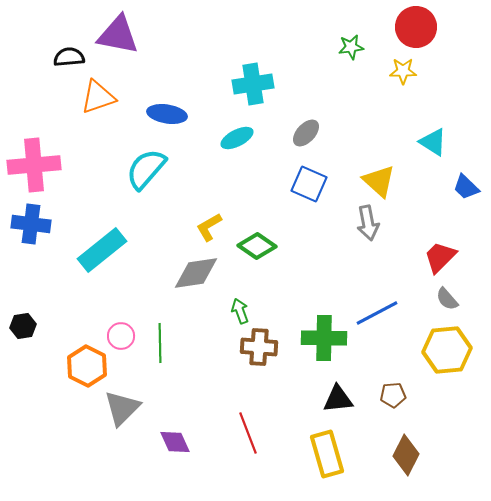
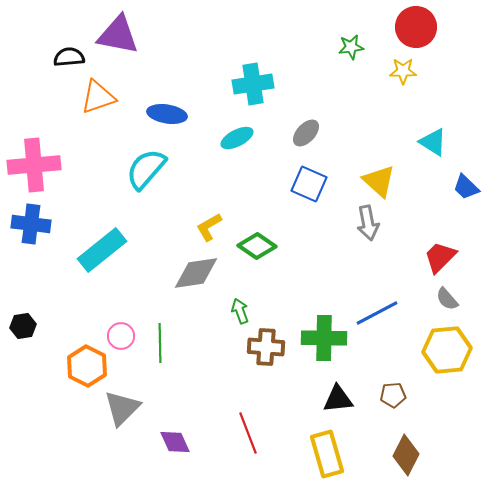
brown cross: moved 7 px right
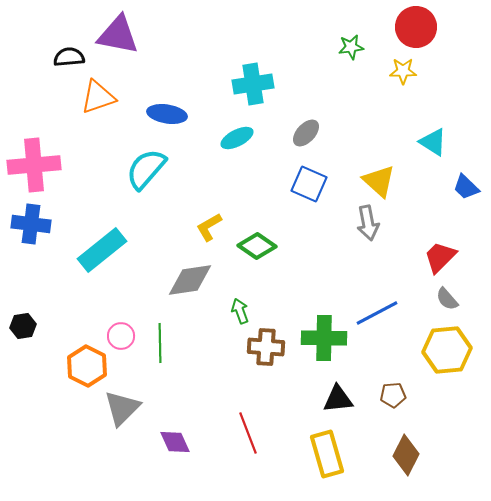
gray diamond: moved 6 px left, 7 px down
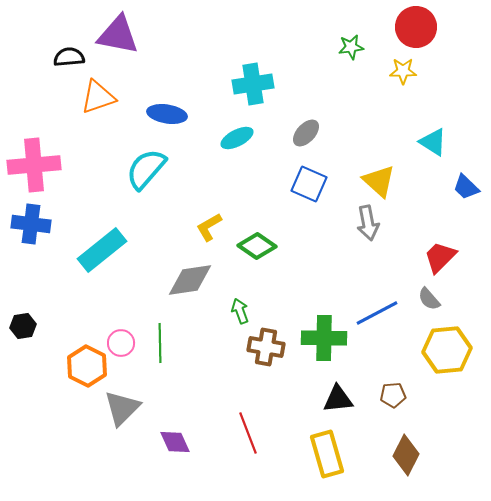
gray semicircle: moved 18 px left
pink circle: moved 7 px down
brown cross: rotated 6 degrees clockwise
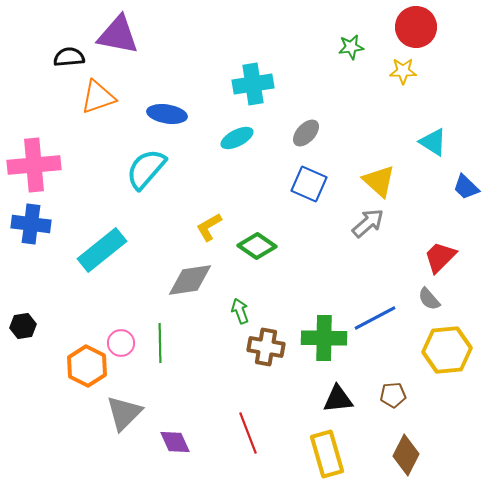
gray arrow: rotated 120 degrees counterclockwise
blue line: moved 2 px left, 5 px down
gray triangle: moved 2 px right, 5 px down
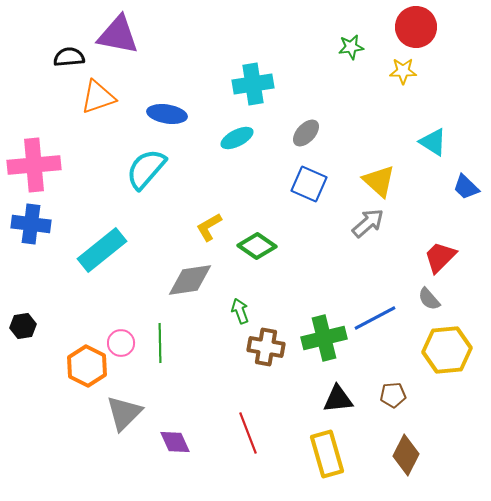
green cross: rotated 15 degrees counterclockwise
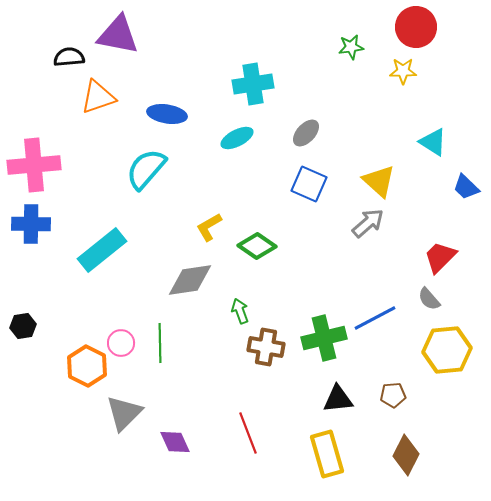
blue cross: rotated 6 degrees counterclockwise
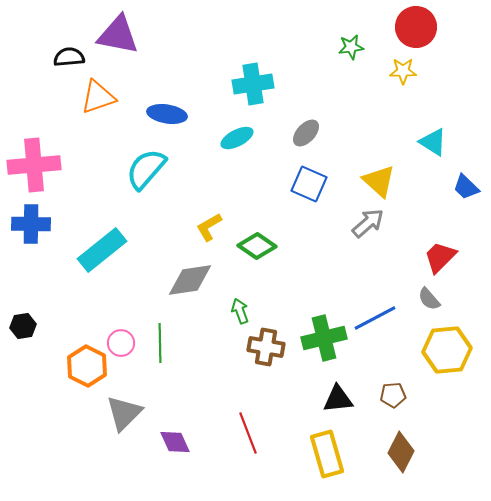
brown diamond: moved 5 px left, 3 px up
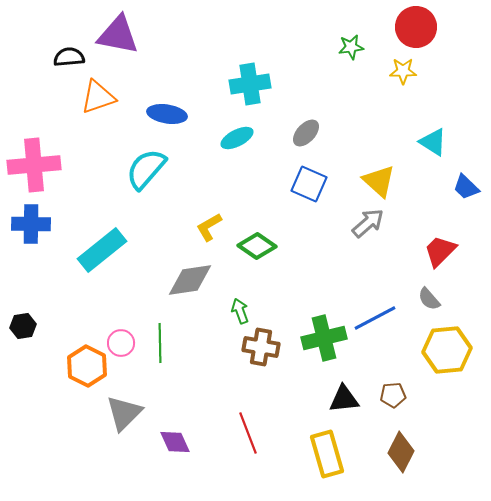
cyan cross: moved 3 px left
red trapezoid: moved 6 px up
brown cross: moved 5 px left
black triangle: moved 6 px right
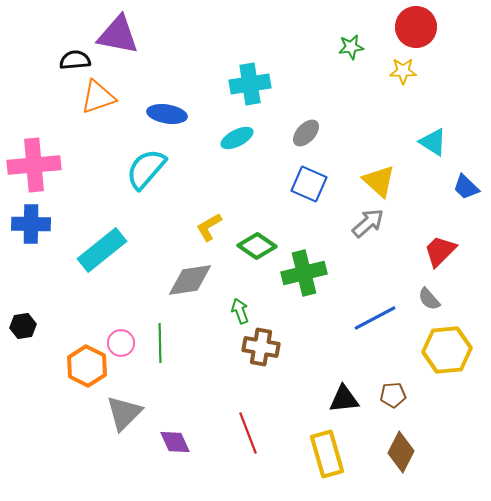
black semicircle: moved 6 px right, 3 px down
green cross: moved 20 px left, 65 px up
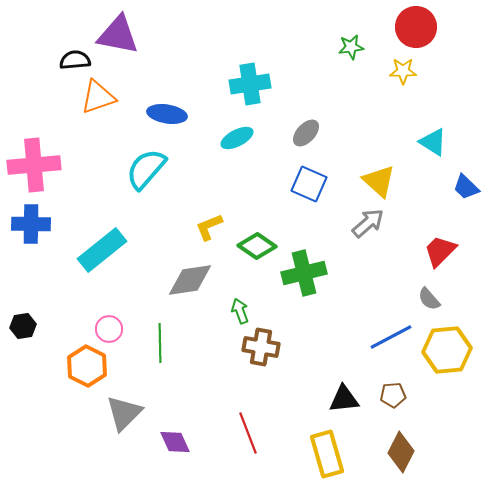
yellow L-shape: rotated 8 degrees clockwise
blue line: moved 16 px right, 19 px down
pink circle: moved 12 px left, 14 px up
